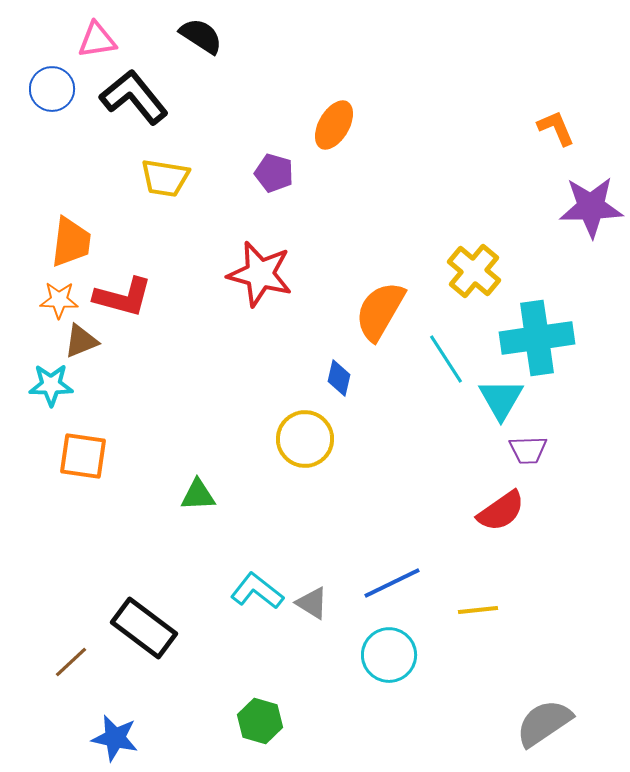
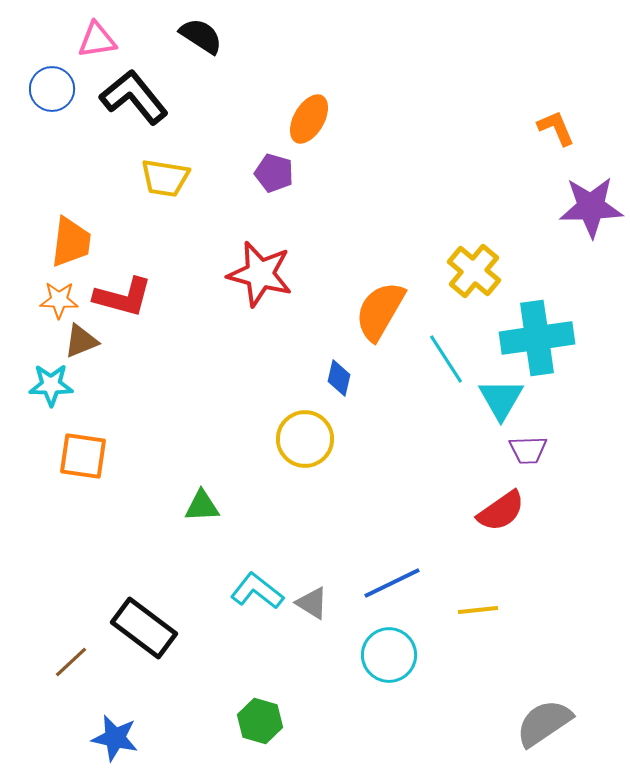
orange ellipse: moved 25 px left, 6 px up
green triangle: moved 4 px right, 11 px down
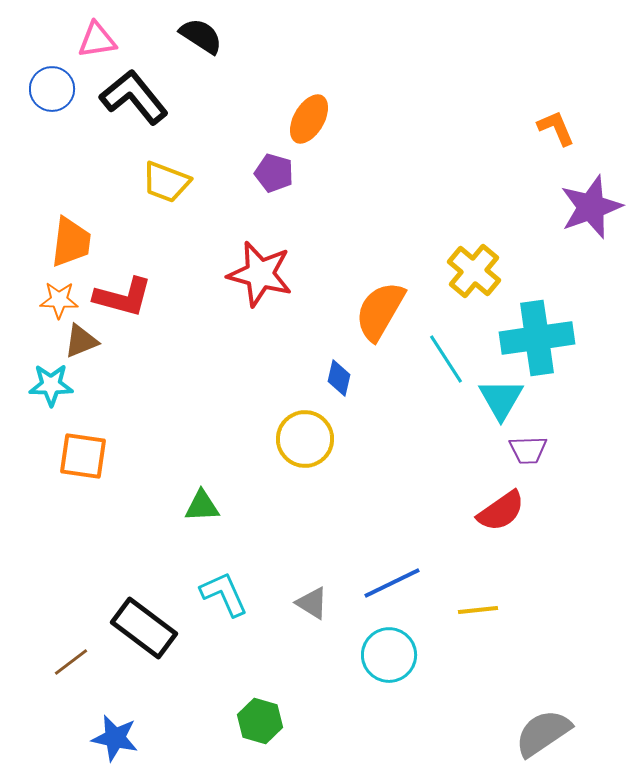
yellow trapezoid: moved 1 px right, 4 px down; rotated 12 degrees clockwise
purple star: rotated 18 degrees counterclockwise
cyan L-shape: moved 33 px left, 3 px down; rotated 28 degrees clockwise
brown line: rotated 6 degrees clockwise
gray semicircle: moved 1 px left, 10 px down
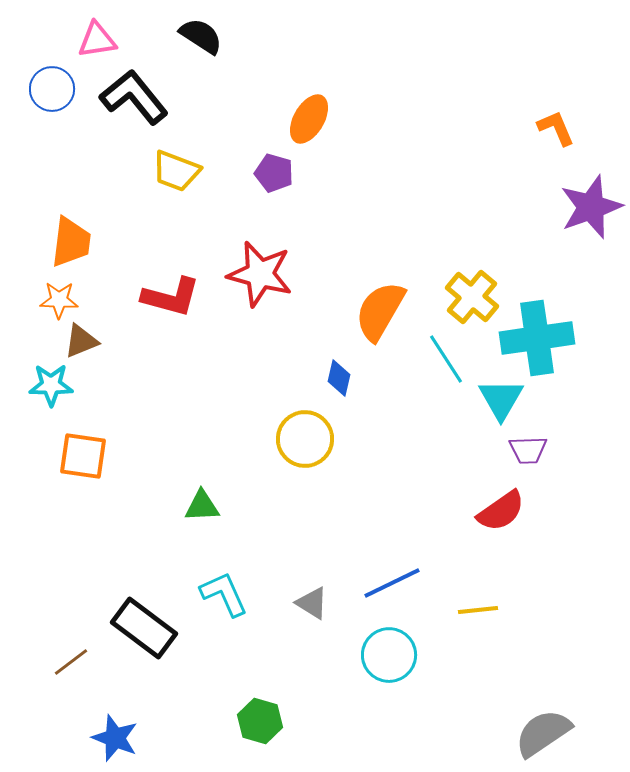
yellow trapezoid: moved 10 px right, 11 px up
yellow cross: moved 2 px left, 26 px down
red L-shape: moved 48 px right
blue star: rotated 9 degrees clockwise
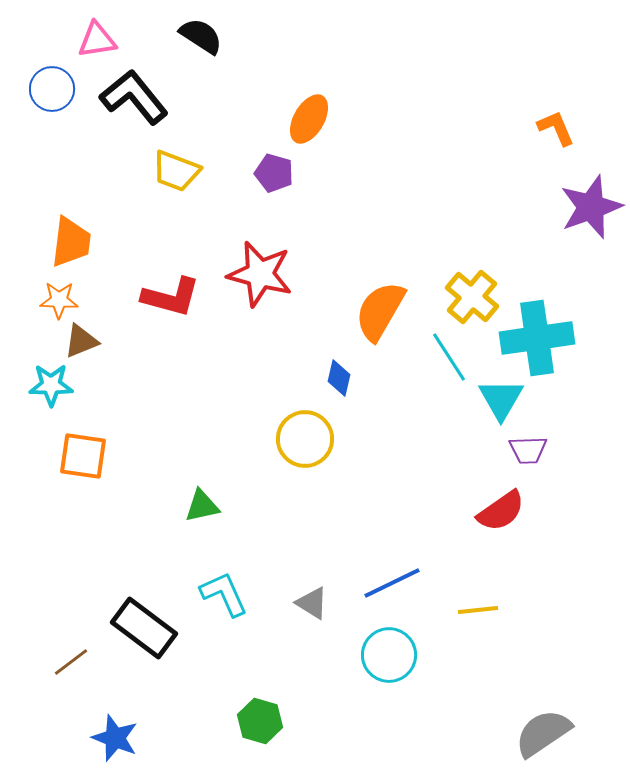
cyan line: moved 3 px right, 2 px up
green triangle: rotated 9 degrees counterclockwise
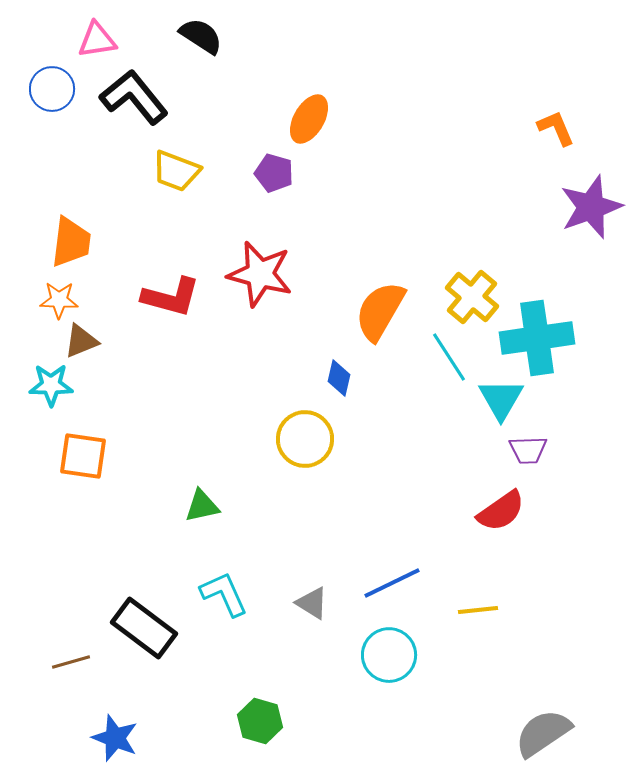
brown line: rotated 21 degrees clockwise
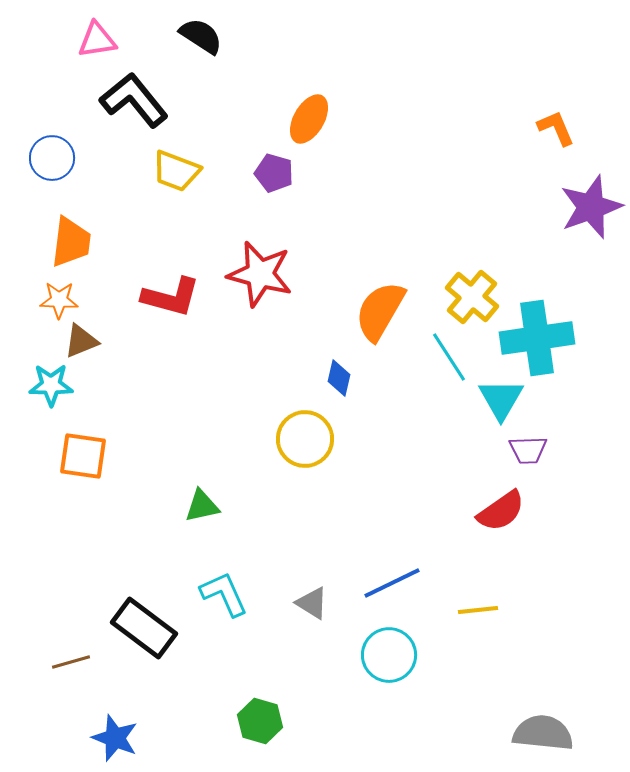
blue circle: moved 69 px down
black L-shape: moved 3 px down
gray semicircle: rotated 40 degrees clockwise
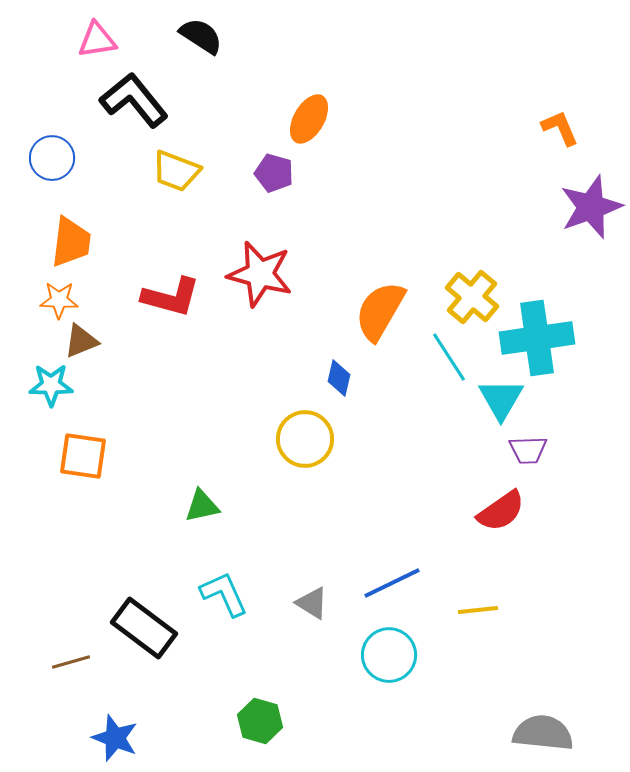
orange L-shape: moved 4 px right
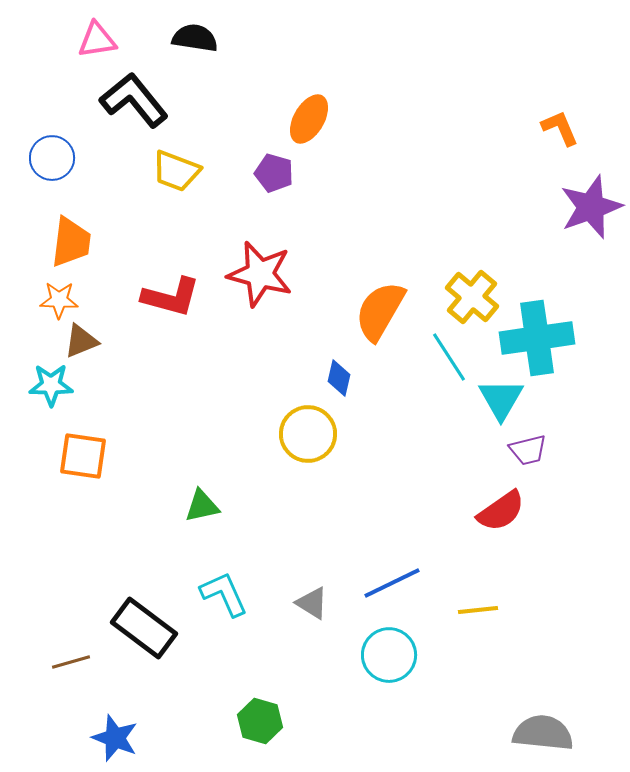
black semicircle: moved 6 px left, 2 px down; rotated 24 degrees counterclockwise
yellow circle: moved 3 px right, 5 px up
purple trapezoid: rotated 12 degrees counterclockwise
